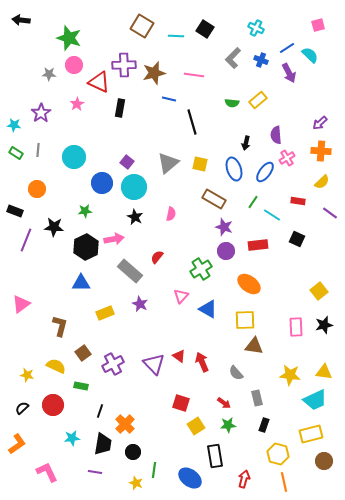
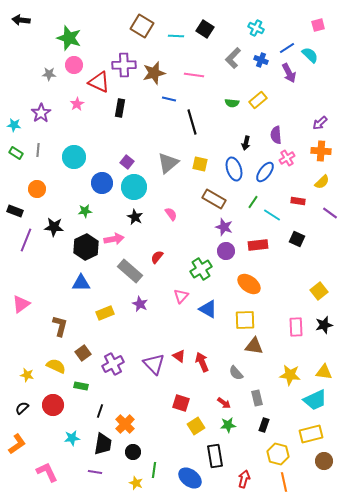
pink semicircle at (171, 214): rotated 48 degrees counterclockwise
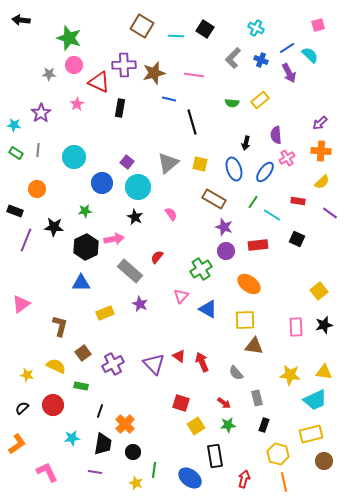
yellow rectangle at (258, 100): moved 2 px right
cyan circle at (134, 187): moved 4 px right
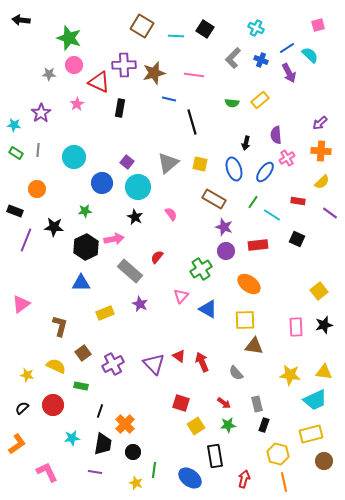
gray rectangle at (257, 398): moved 6 px down
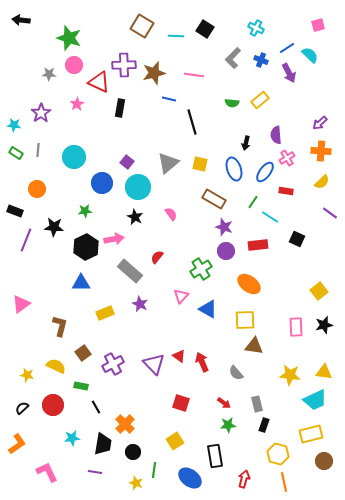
red rectangle at (298, 201): moved 12 px left, 10 px up
cyan line at (272, 215): moved 2 px left, 2 px down
black line at (100, 411): moved 4 px left, 4 px up; rotated 48 degrees counterclockwise
yellow square at (196, 426): moved 21 px left, 15 px down
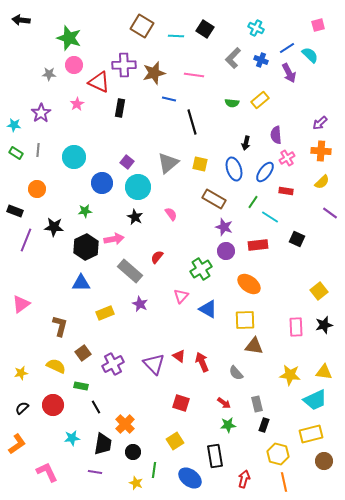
yellow star at (27, 375): moved 6 px left, 2 px up; rotated 24 degrees counterclockwise
